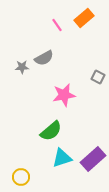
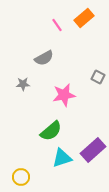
gray star: moved 1 px right, 17 px down
purple rectangle: moved 9 px up
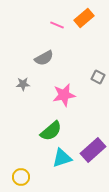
pink line: rotated 32 degrees counterclockwise
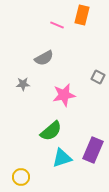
orange rectangle: moved 2 px left, 3 px up; rotated 36 degrees counterclockwise
purple rectangle: rotated 25 degrees counterclockwise
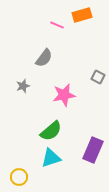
orange rectangle: rotated 60 degrees clockwise
gray semicircle: rotated 24 degrees counterclockwise
gray star: moved 2 px down; rotated 16 degrees counterclockwise
cyan triangle: moved 11 px left
yellow circle: moved 2 px left
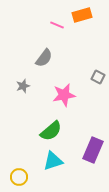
cyan triangle: moved 2 px right, 3 px down
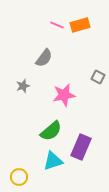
orange rectangle: moved 2 px left, 10 px down
purple rectangle: moved 12 px left, 3 px up
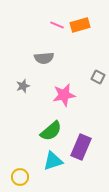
gray semicircle: rotated 48 degrees clockwise
yellow circle: moved 1 px right
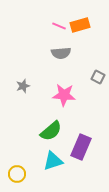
pink line: moved 2 px right, 1 px down
gray semicircle: moved 17 px right, 5 px up
pink star: rotated 15 degrees clockwise
yellow circle: moved 3 px left, 3 px up
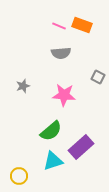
orange rectangle: moved 2 px right; rotated 36 degrees clockwise
purple rectangle: rotated 25 degrees clockwise
yellow circle: moved 2 px right, 2 px down
